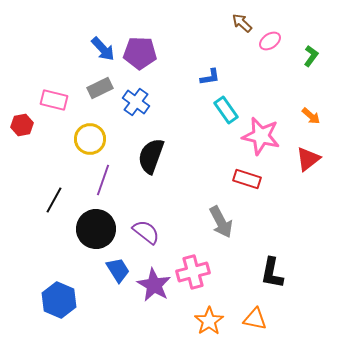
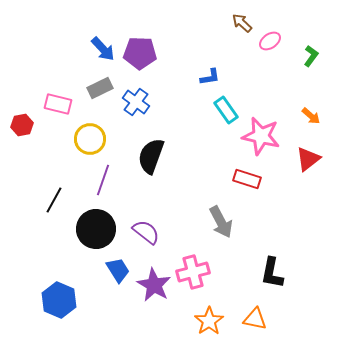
pink rectangle: moved 4 px right, 4 px down
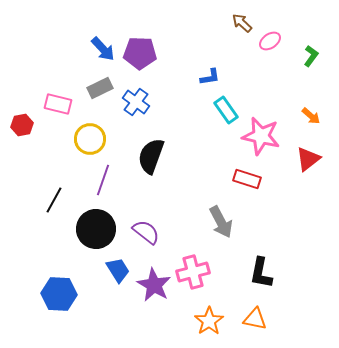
black L-shape: moved 11 px left
blue hexagon: moved 6 px up; rotated 20 degrees counterclockwise
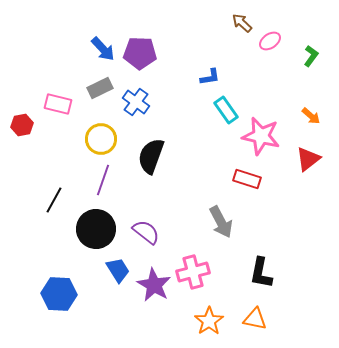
yellow circle: moved 11 px right
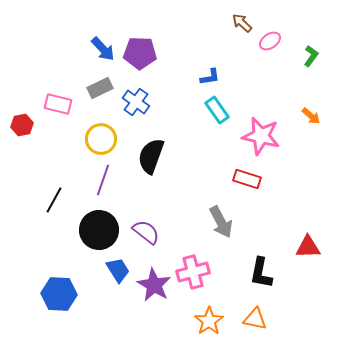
cyan rectangle: moved 9 px left
red triangle: moved 88 px down; rotated 36 degrees clockwise
black circle: moved 3 px right, 1 px down
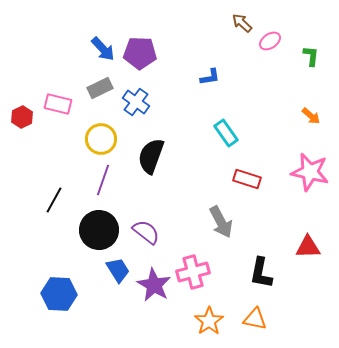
green L-shape: rotated 30 degrees counterclockwise
cyan rectangle: moved 9 px right, 23 px down
red hexagon: moved 8 px up; rotated 15 degrees counterclockwise
pink star: moved 49 px right, 36 px down
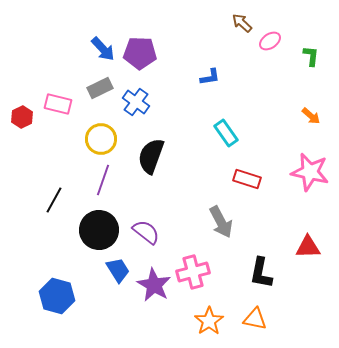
blue hexagon: moved 2 px left, 2 px down; rotated 12 degrees clockwise
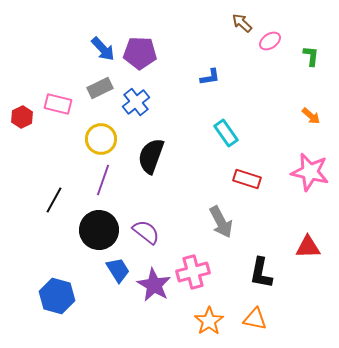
blue cross: rotated 16 degrees clockwise
